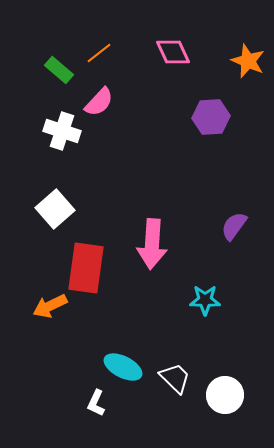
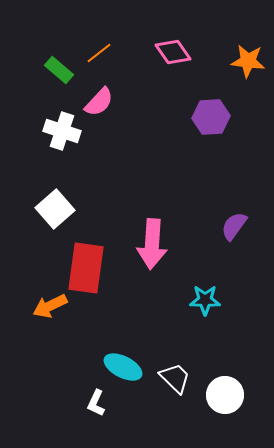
pink diamond: rotated 9 degrees counterclockwise
orange star: rotated 16 degrees counterclockwise
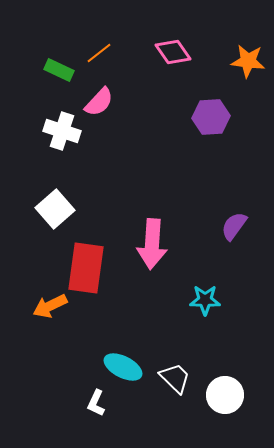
green rectangle: rotated 16 degrees counterclockwise
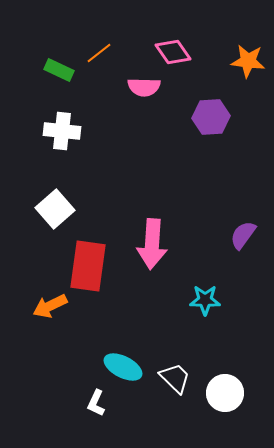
pink semicircle: moved 45 px right, 15 px up; rotated 48 degrees clockwise
white cross: rotated 12 degrees counterclockwise
purple semicircle: moved 9 px right, 9 px down
red rectangle: moved 2 px right, 2 px up
white circle: moved 2 px up
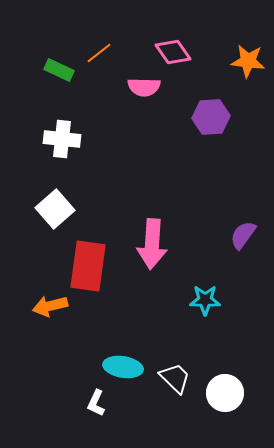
white cross: moved 8 px down
orange arrow: rotated 12 degrees clockwise
cyan ellipse: rotated 18 degrees counterclockwise
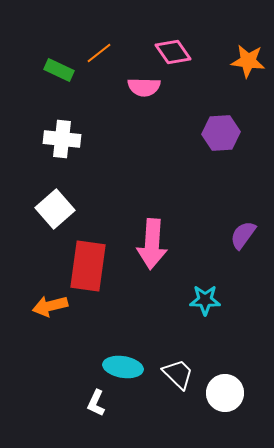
purple hexagon: moved 10 px right, 16 px down
white trapezoid: moved 3 px right, 4 px up
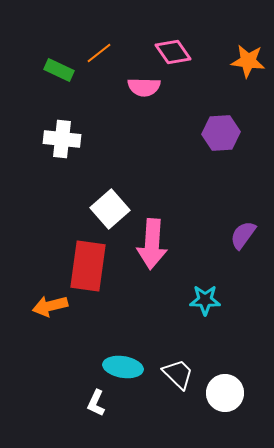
white square: moved 55 px right
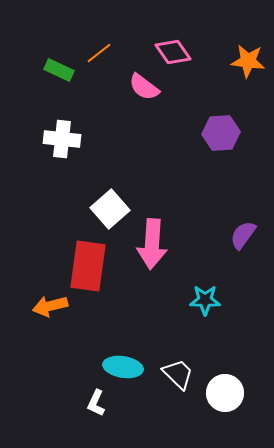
pink semicircle: rotated 36 degrees clockwise
